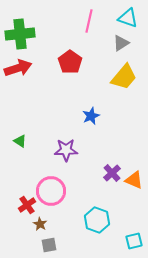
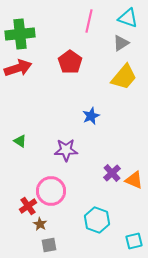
red cross: moved 1 px right, 1 px down
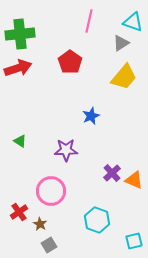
cyan triangle: moved 5 px right, 4 px down
red cross: moved 9 px left, 6 px down
gray square: rotated 21 degrees counterclockwise
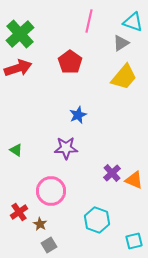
green cross: rotated 36 degrees counterclockwise
blue star: moved 13 px left, 1 px up
green triangle: moved 4 px left, 9 px down
purple star: moved 2 px up
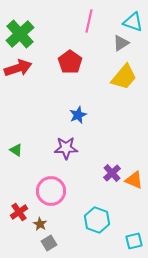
gray square: moved 2 px up
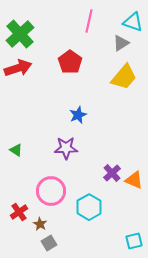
cyan hexagon: moved 8 px left, 13 px up; rotated 10 degrees clockwise
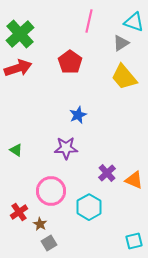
cyan triangle: moved 1 px right
yellow trapezoid: rotated 100 degrees clockwise
purple cross: moved 5 px left
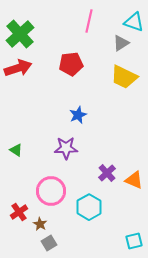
red pentagon: moved 1 px right, 2 px down; rotated 30 degrees clockwise
yellow trapezoid: rotated 24 degrees counterclockwise
